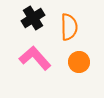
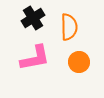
pink L-shape: rotated 120 degrees clockwise
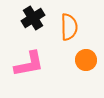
pink L-shape: moved 6 px left, 6 px down
orange circle: moved 7 px right, 2 px up
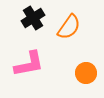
orange semicircle: rotated 36 degrees clockwise
orange circle: moved 13 px down
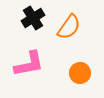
orange circle: moved 6 px left
